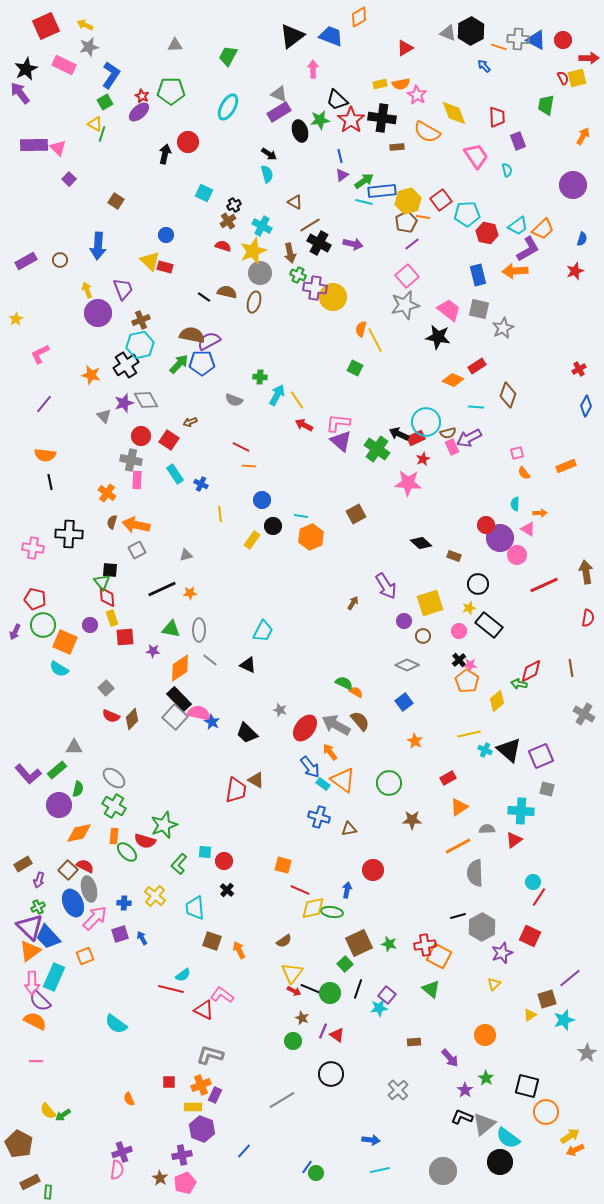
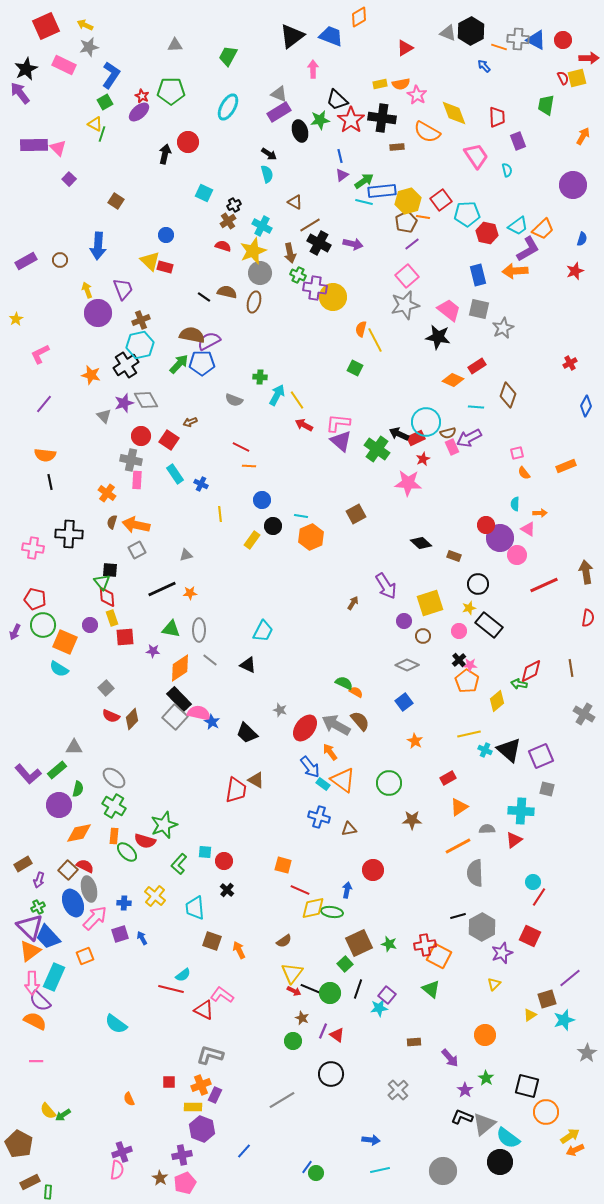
red cross at (579, 369): moved 9 px left, 6 px up
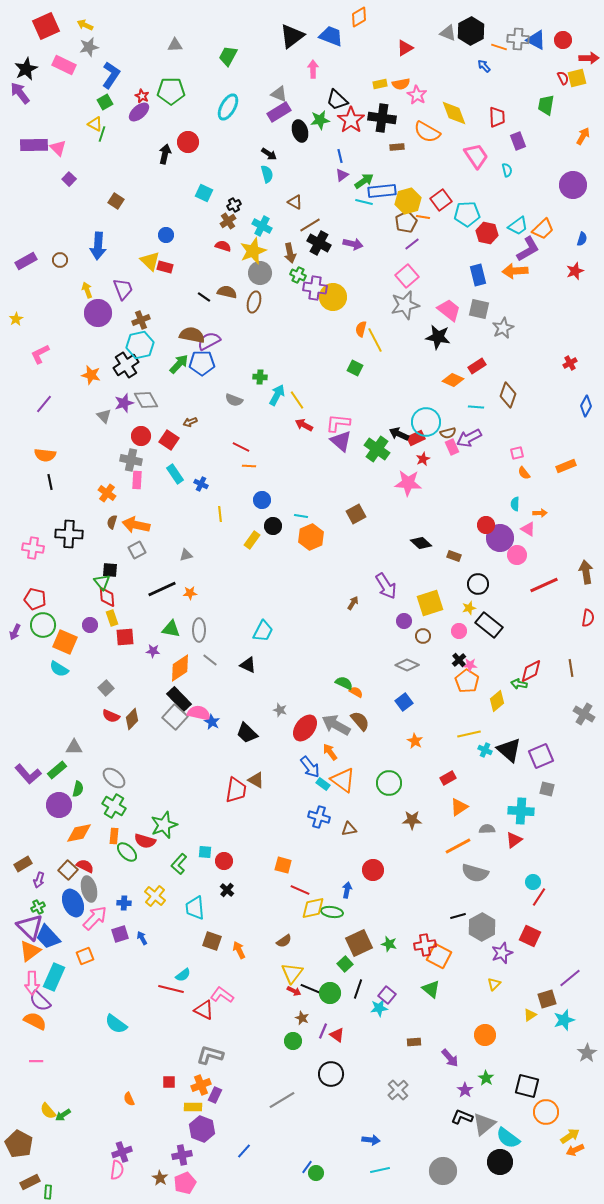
gray semicircle at (475, 873): rotated 72 degrees counterclockwise
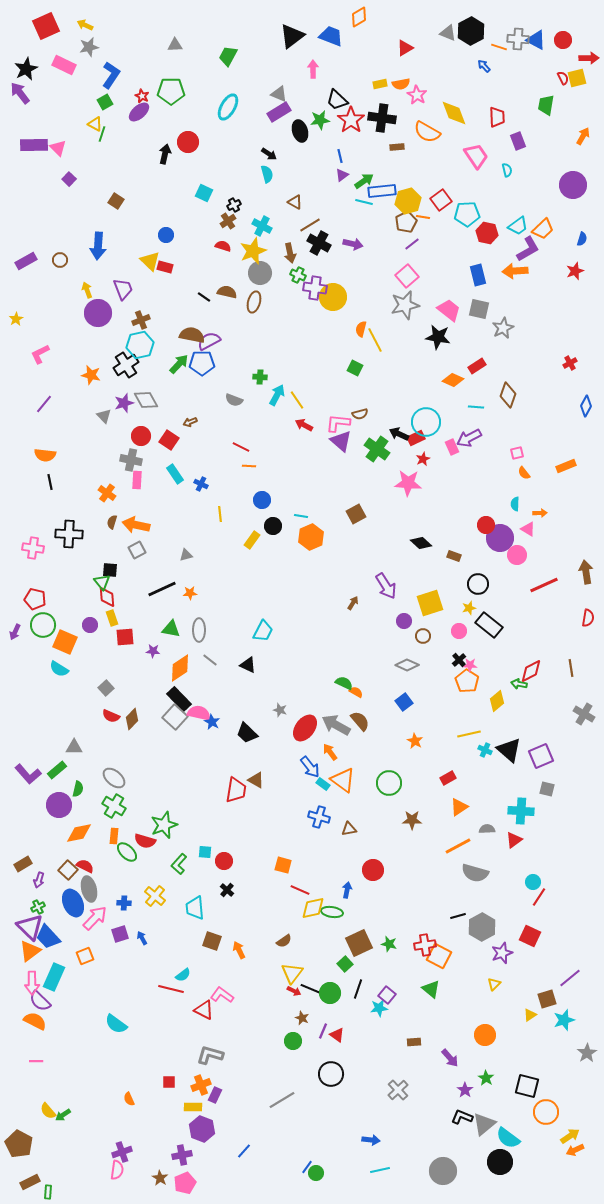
brown semicircle at (448, 433): moved 88 px left, 19 px up
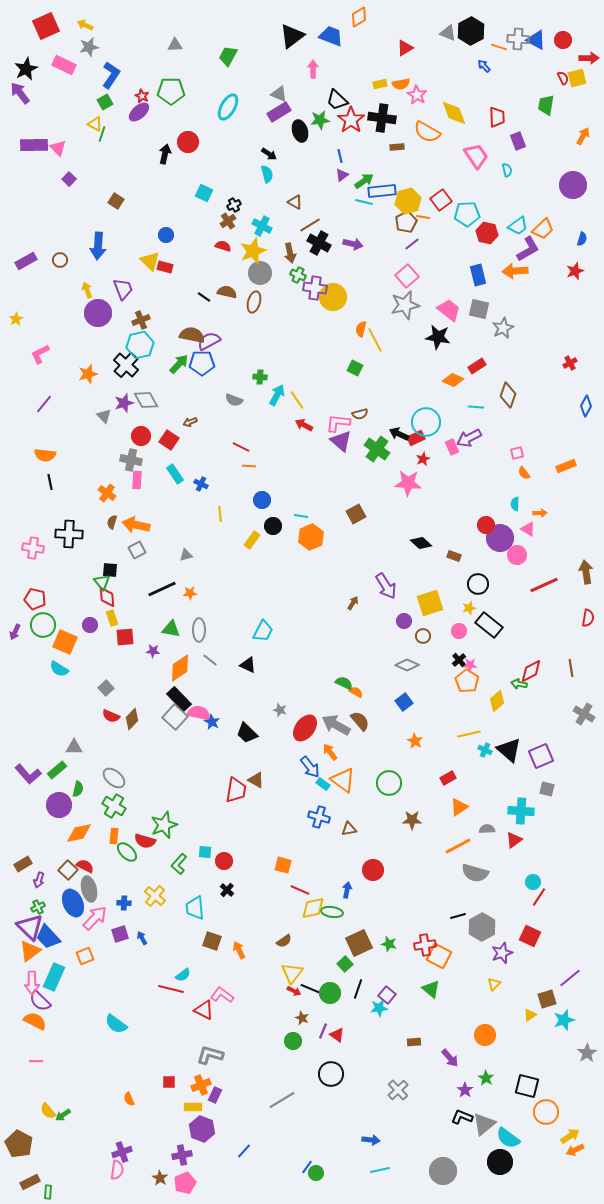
black cross at (126, 365): rotated 15 degrees counterclockwise
orange star at (91, 375): moved 3 px left, 1 px up; rotated 30 degrees counterclockwise
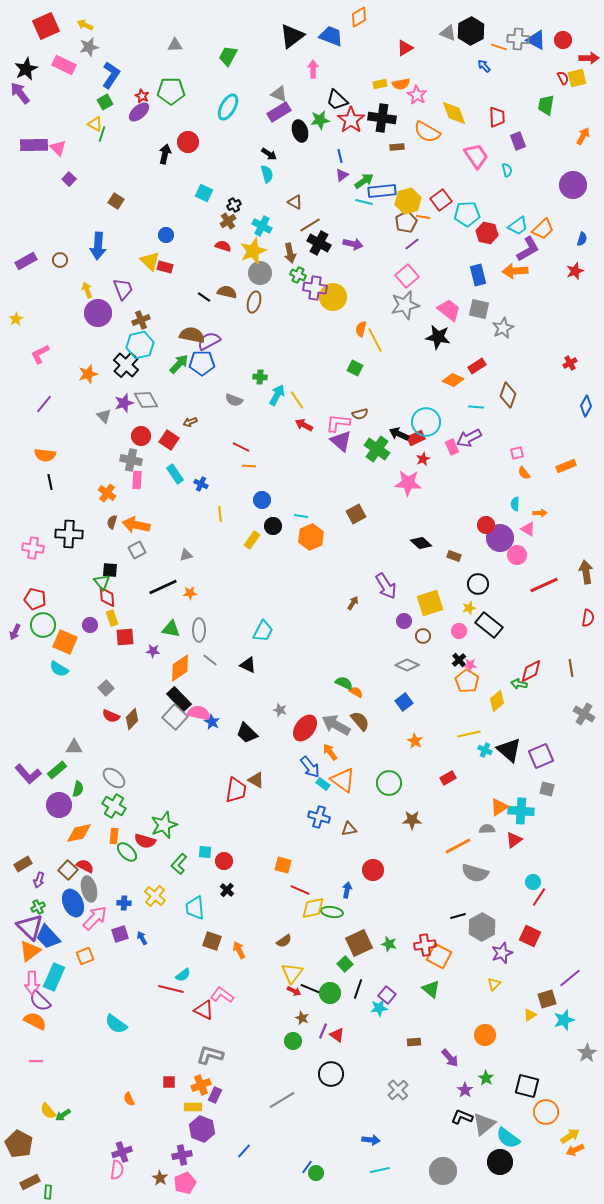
black line at (162, 589): moved 1 px right, 2 px up
orange triangle at (459, 807): moved 40 px right
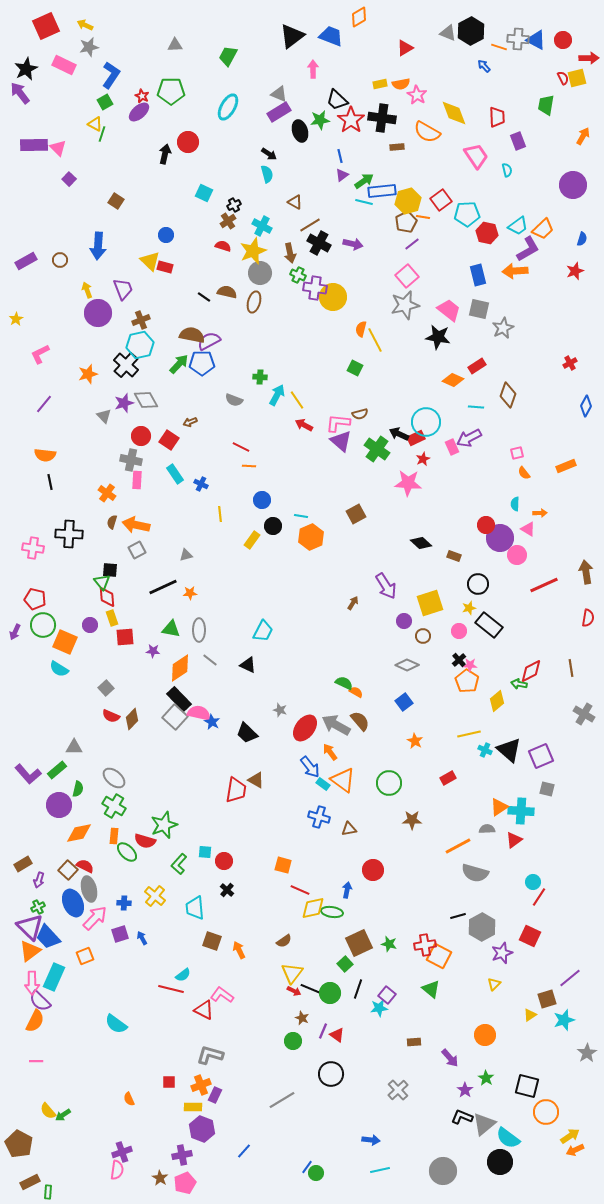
orange semicircle at (35, 1021): rotated 90 degrees clockwise
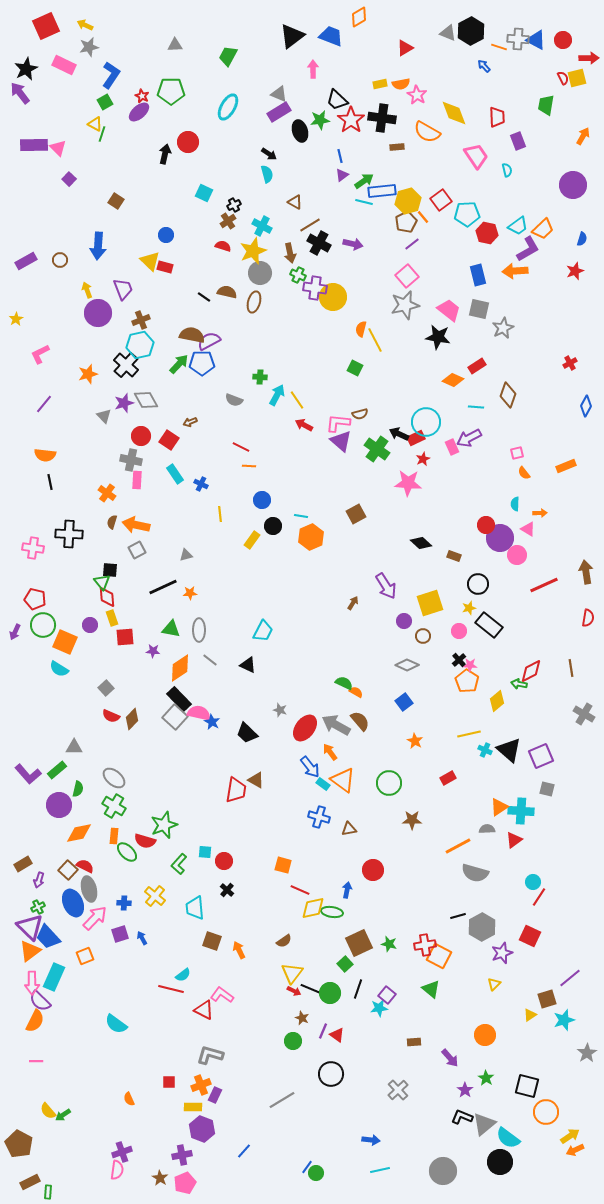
orange line at (423, 217): rotated 40 degrees clockwise
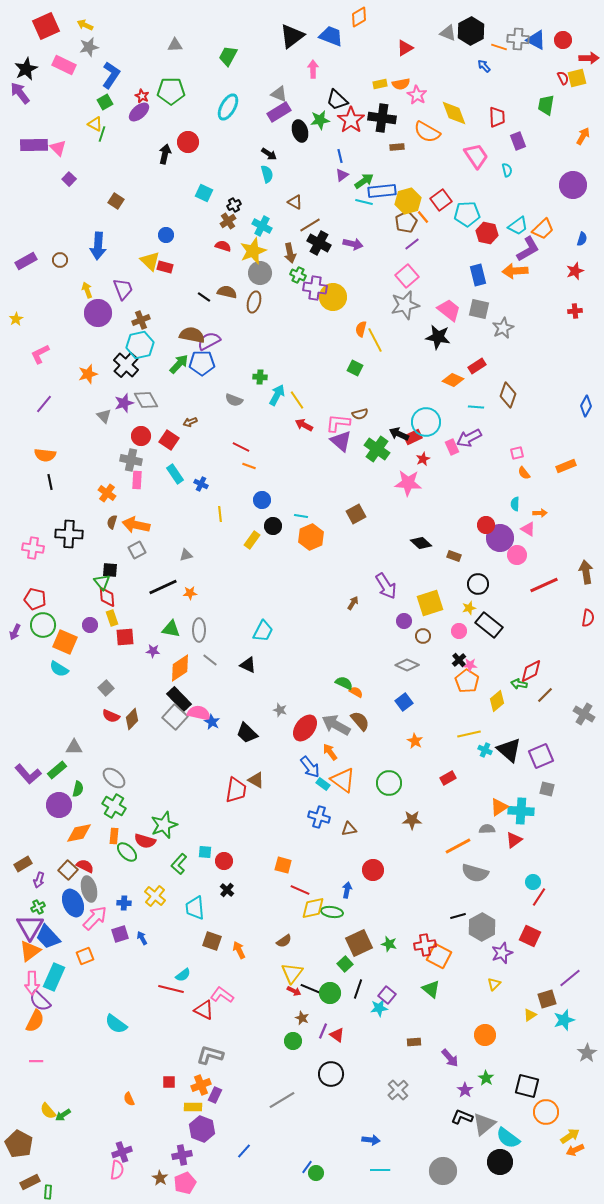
red cross at (570, 363): moved 5 px right, 52 px up; rotated 24 degrees clockwise
red rectangle at (416, 438): moved 3 px left, 1 px up
orange line at (249, 466): rotated 16 degrees clockwise
brown line at (571, 668): moved 26 px left, 27 px down; rotated 54 degrees clockwise
purple triangle at (30, 927): rotated 16 degrees clockwise
cyan line at (380, 1170): rotated 12 degrees clockwise
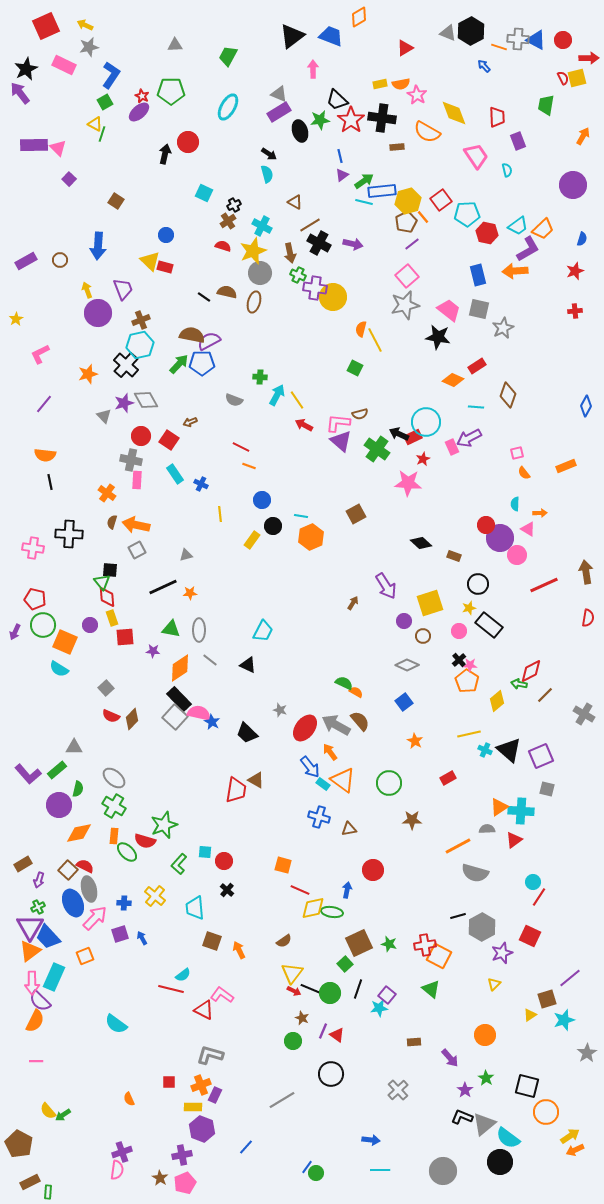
blue line at (244, 1151): moved 2 px right, 4 px up
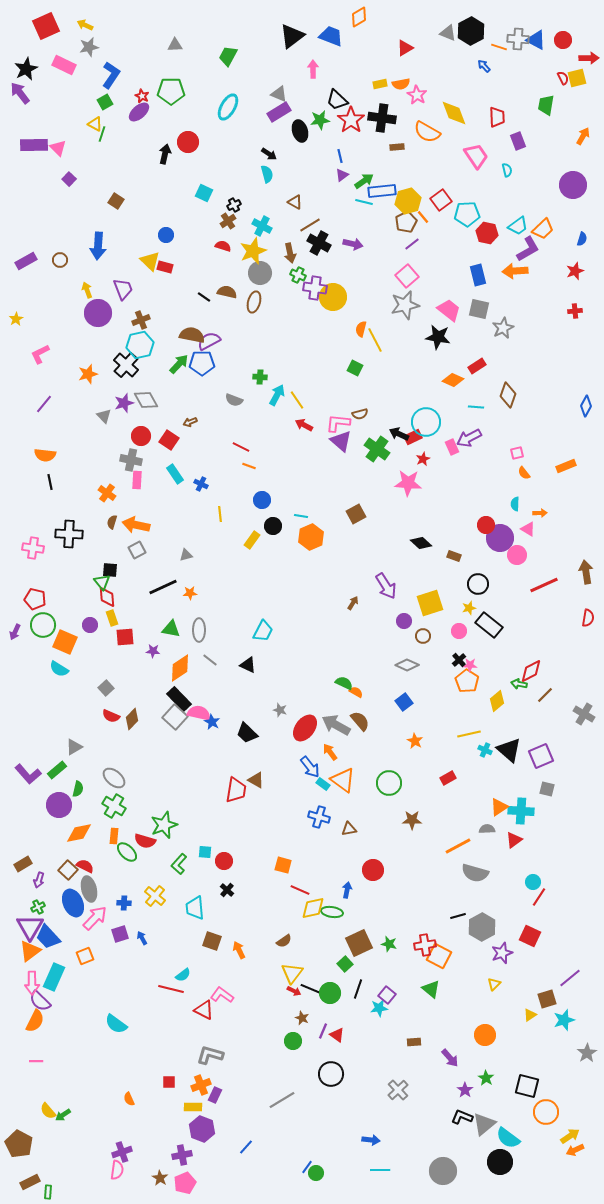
gray triangle at (74, 747): rotated 30 degrees counterclockwise
